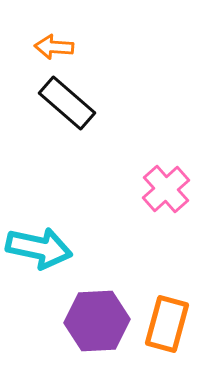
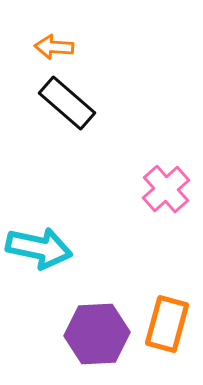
purple hexagon: moved 13 px down
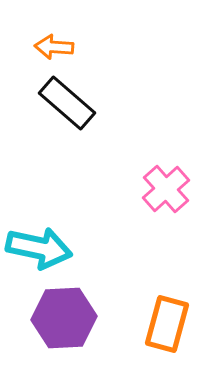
purple hexagon: moved 33 px left, 16 px up
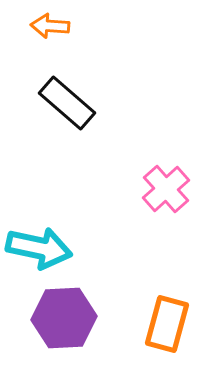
orange arrow: moved 4 px left, 21 px up
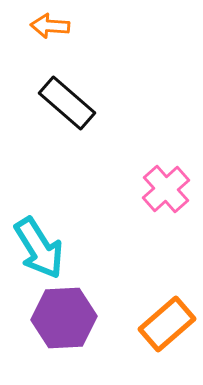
cyan arrow: rotated 46 degrees clockwise
orange rectangle: rotated 34 degrees clockwise
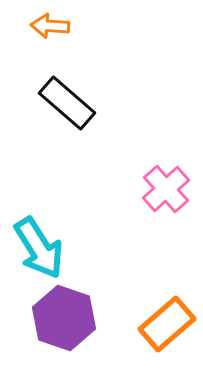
purple hexagon: rotated 22 degrees clockwise
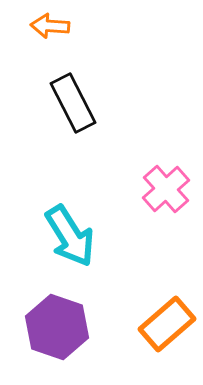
black rectangle: moved 6 px right; rotated 22 degrees clockwise
cyan arrow: moved 31 px right, 12 px up
purple hexagon: moved 7 px left, 9 px down
